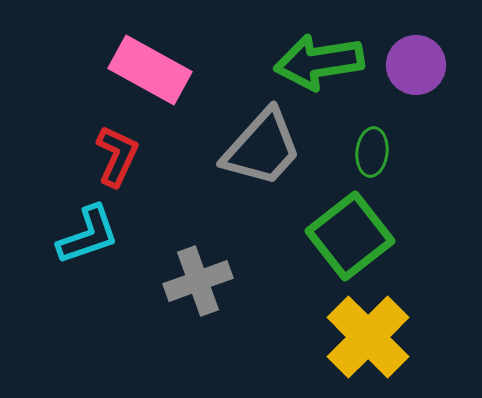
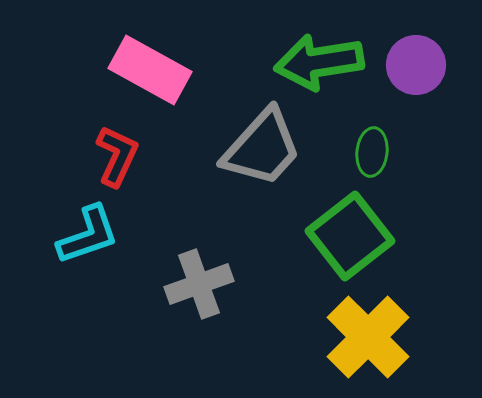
gray cross: moved 1 px right, 3 px down
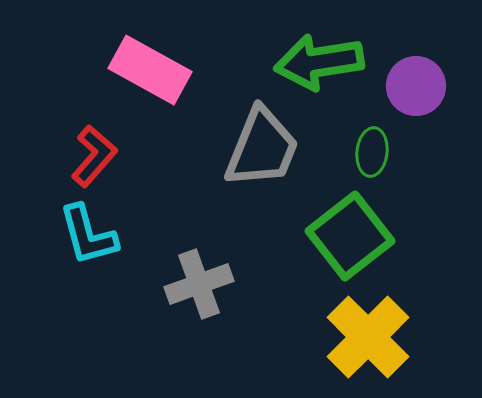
purple circle: moved 21 px down
gray trapezoid: rotated 20 degrees counterclockwise
red L-shape: moved 23 px left; rotated 16 degrees clockwise
cyan L-shape: rotated 94 degrees clockwise
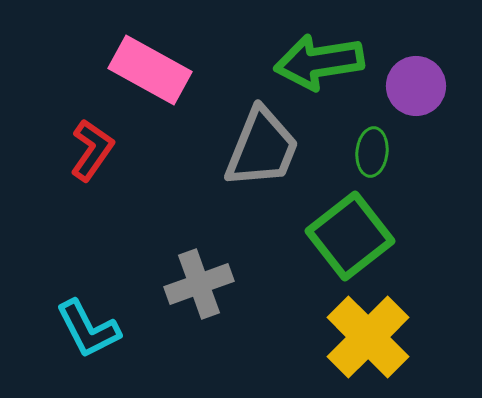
red L-shape: moved 2 px left, 6 px up; rotated 6 degrees counterclockwise
cyan L-shape: moved 94 px down; rotated 12 degrees counterclockwise
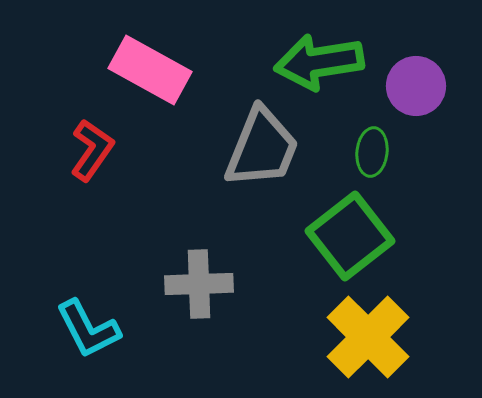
gray cross: rotated 18 degrees clockwise
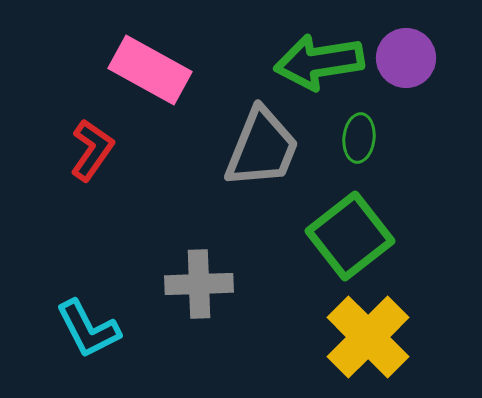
purple circle: moved 10 px left, 28 px up
green ellipse: moved 13 px left, 14 px up
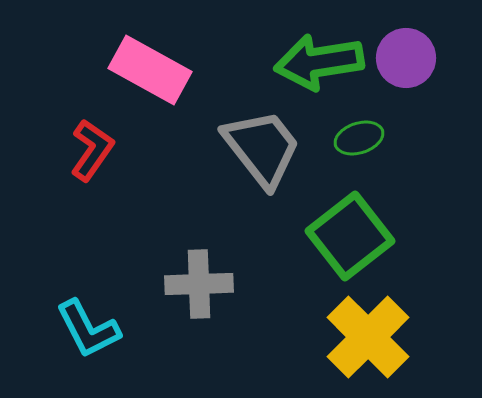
green ellipse: rotated 66 degrees clockwise
gray trapezoid: rotated 60 degrees counterclockwise
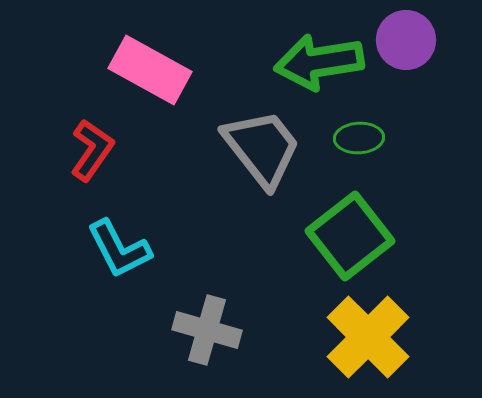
purple circle: moved 18 px up
green ellipse: rotated 15 degrees clockwise
gray cross: moved 8 px right, 46 px down; rotated 18 degrees clockwise
cyan L-shape: moved 31 px right, 80 px up
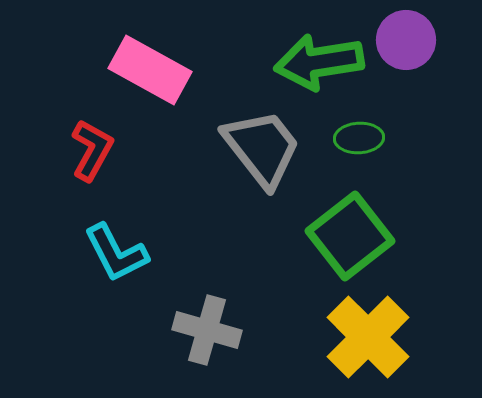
red L-shape: rotated 6 degrees counterclockwise
cyan L-shape: moved 3 px left, 4 px down
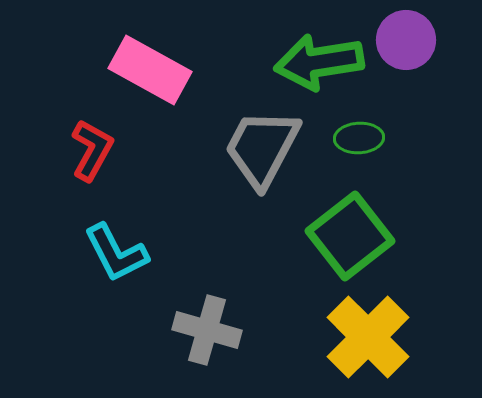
gray trapezoid: rotated 114 degrees counterclockwise
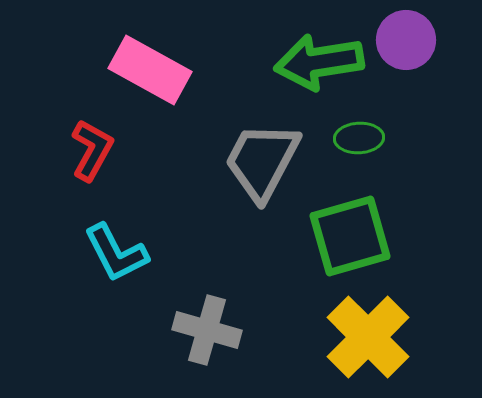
gray trapezoid: moved 13 px down
green square: rotated 22 degrees clockwise
